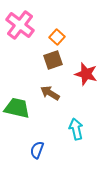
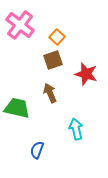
brown arrow: rotated 36 degrees clockwise
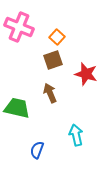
pink cross: moved 1 px left, 2 px down; rotated 16 degrees counterclockwise
cyan arrow: moved 6 px down
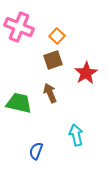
orange square: moved 1 px up
red star: moved 1 px up; rotated 25 degrees clockwise
green trapezoid: moved 2 px right, 5 px up
blue semicircle: moved 1 px left, 1 px down
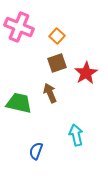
brown square: moved 4 px right, 3 px down
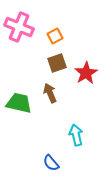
orange square: moved 2 px left; rotated 21 degrees clockwise
blue semicircle: moved 15 px right, 12 px down; rotated 60 degrees counterclockwise
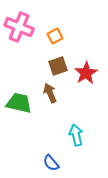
brown square: moved 1 px right, 3 px down
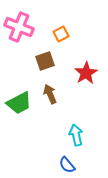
orange square: moved 6 px right, 2 px up
brown square: moved 13 px left, 5 px up
brown arrow: moved 1 px down
green trapezoid: rotated 140 degrees clockwise
blue semicircle: moved 16 px right, 2 px down
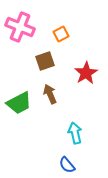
pink cross: moved 1 px right
cyan arrow: moved 1 px left, 2 px up
